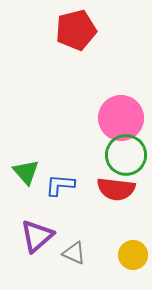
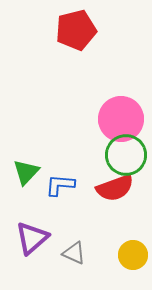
pink circle: moved 1 px down
green triangle: rotated 24 degrees clockwise
red semicircle: moved 1 px left, 1 px up; rotated 27 degrees counterclockwise
purple triangle: moved 5 px left, 2 px down
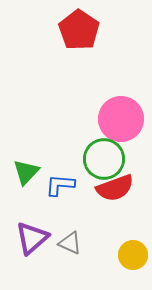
red pentagon: moved 3 px right; rotated 24 degrees counterclockwise
green circle: moved 22 px left, 4 px down
gray triangle: moved 4 px left, 10 px up
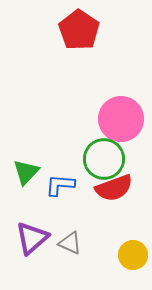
red semicircle: moved 1 px left
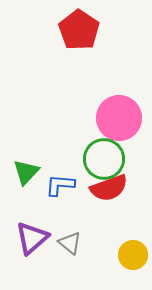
pink circle: moved 2 px left, 1 px up
red semicircle: moved 5 px left
gray triangle: rotated 15 degrees clockwise
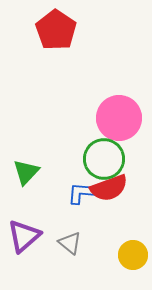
red pentagon: moved 23 px left
blue L-shape: moved 22 px right, 8 px down
purple triangle: moved 8 px left, 2 px up
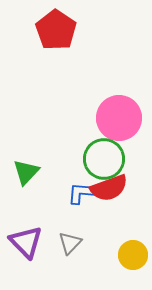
purple triangle: moved 2 px right, 6 px down; rotated 33 degrees counterclockwise
gray triangle: rotated 35 degrees clockwise
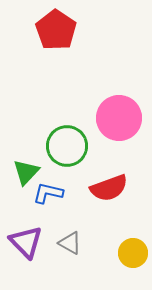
green circle: moved 37 px left, 13 px up
blue L-shape: moved 34 px left; rotated 8 degrees clockwise
gray triangle: rotated 45 degrees counterclockwise
yellow circle: moved 2 px up
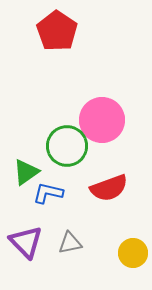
red pentagon: moved 1 px right, 1 px down
pink circle: moved 17 px left, 2 px down
green triangle: rotated 12 degrees clockwise
gray triangle: rotated 40 degrees counterclockwise
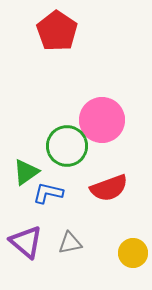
purple triangle: rotated 6 degrees counterclockwise
